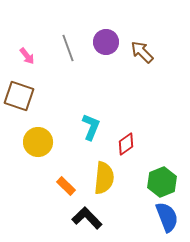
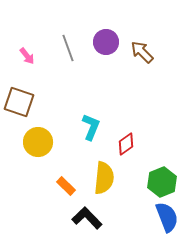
brown square: moved 6 px down
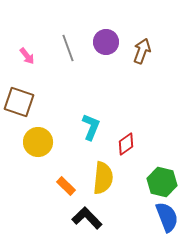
brown arrow: moved 1 px up; rotated 65 degrees clockwise
yellow semicircle: moved 1 px left
green hexagon: rotated 24 degrees counterclockwise
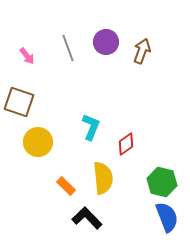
yellow semicircle: rotated 12 degrees counterclockwise
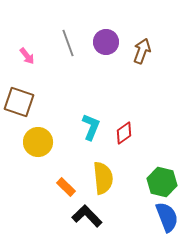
gray line: moved 5 px up
red diamond: moved 2 px left, 11 px up
orange rectangle: moved 1 px down
black L-shape: moved 2 px up
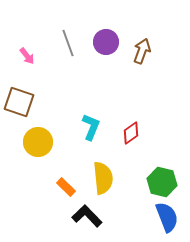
red diamond: moved 7 px right
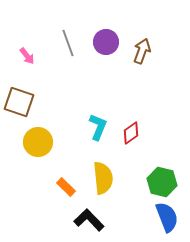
cyan L-shape: moved 7 px right
black L-shape: moved 2 px right, 4 px down
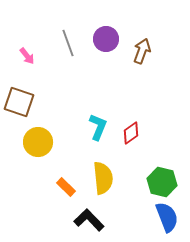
purple circle: moved 3 px up
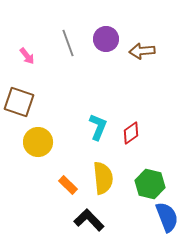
brown arrow: rotated 115 degrees counterclockwise
green hexagon: moved 12 px left, 2 px down
orange rectangle: moved 2 px right, 2 px up
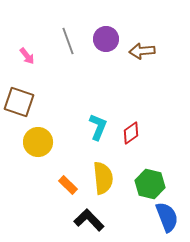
gray line: moved 2 px up
